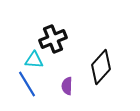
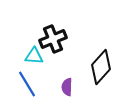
cyan triangle: moved 4 px up
purple semicircle: moved 1 px down
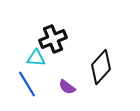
cyan triangle: moved 2 px right, 2 px down
purple semicircle: rotated 54 degrees counterclockwise
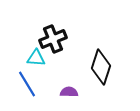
black diamond: rotated 24 degrees counterclockwise
purple semicircle: moved 2 px right, 5 px down; rotated 144 degrees clockwise
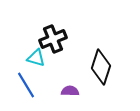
cyan triangle: rotated 12 degrees clockwise
blue line: moved 1 px left, 1 px down
purple semicircle: moved 1 px right, 1 px up
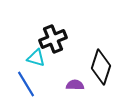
blue line: moved 1 px up
purple semicircle: moved 5 px right, 6 px up
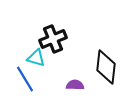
black diamond: moved 5 px right; rotated 12 degrees counterclockwise
blue line: moved 1 px left, 5 px up
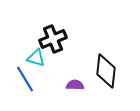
black diamond: moved 4 px down
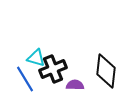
black cross: moved 30 px down
